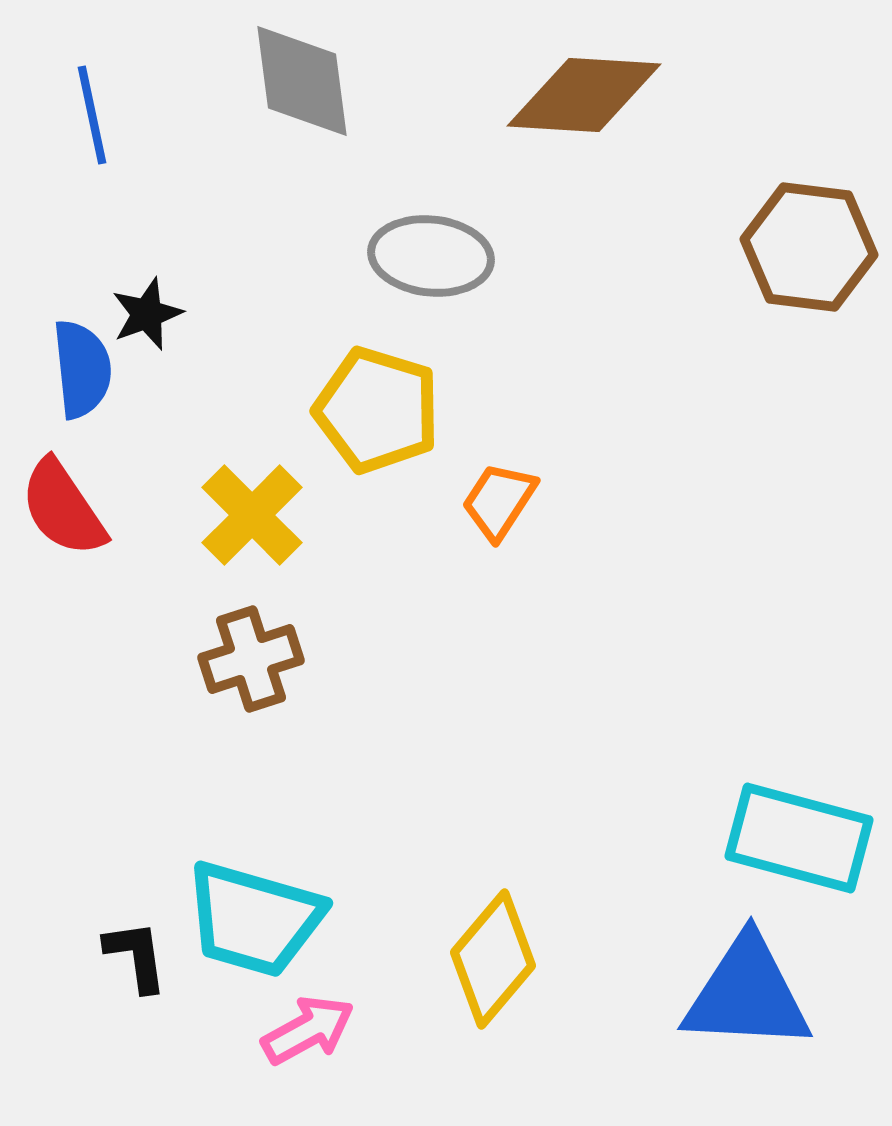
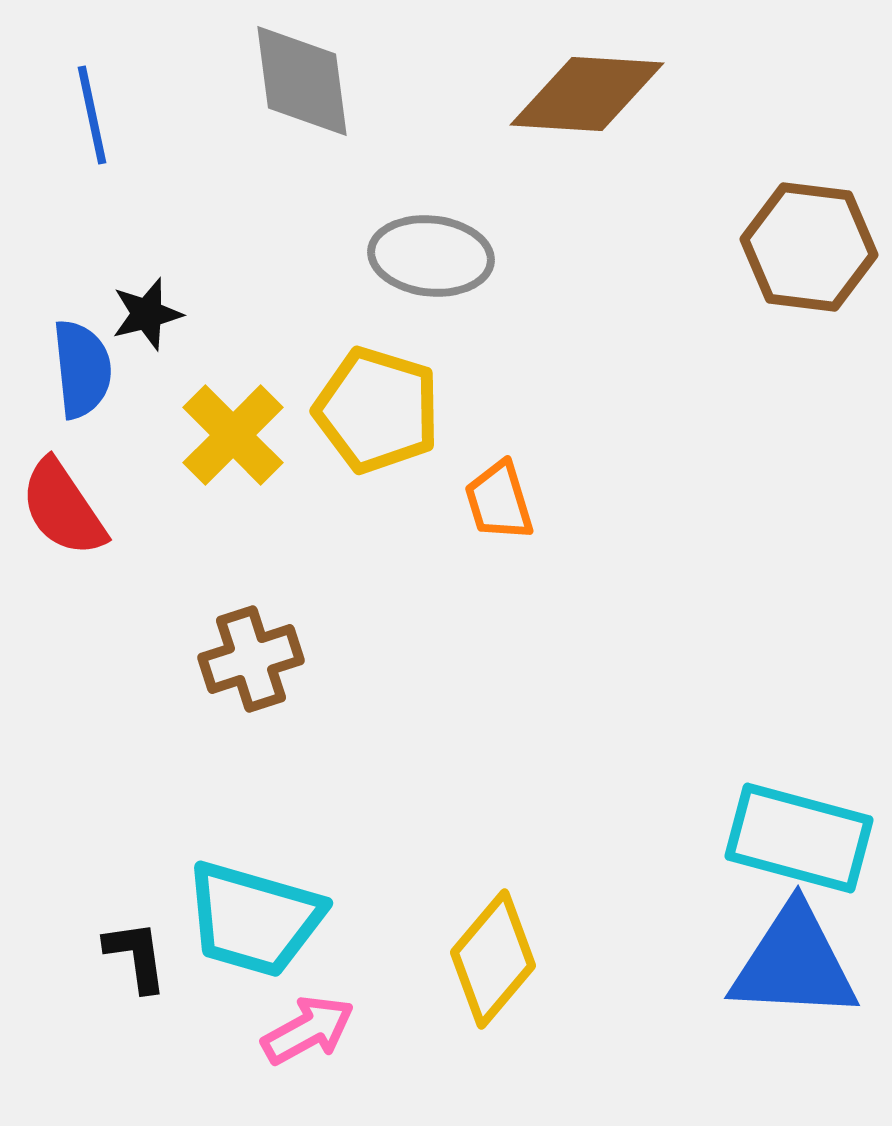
brown diamond: moved 3 px right, 1 px up
black star: rotated 6 degrees clockwise
orange trapezoid: rotated 50 degrees counterclockwise
yellow cross: moved 19 px left, 80 px up
blue triangle: moved 47 px right, 31 px up
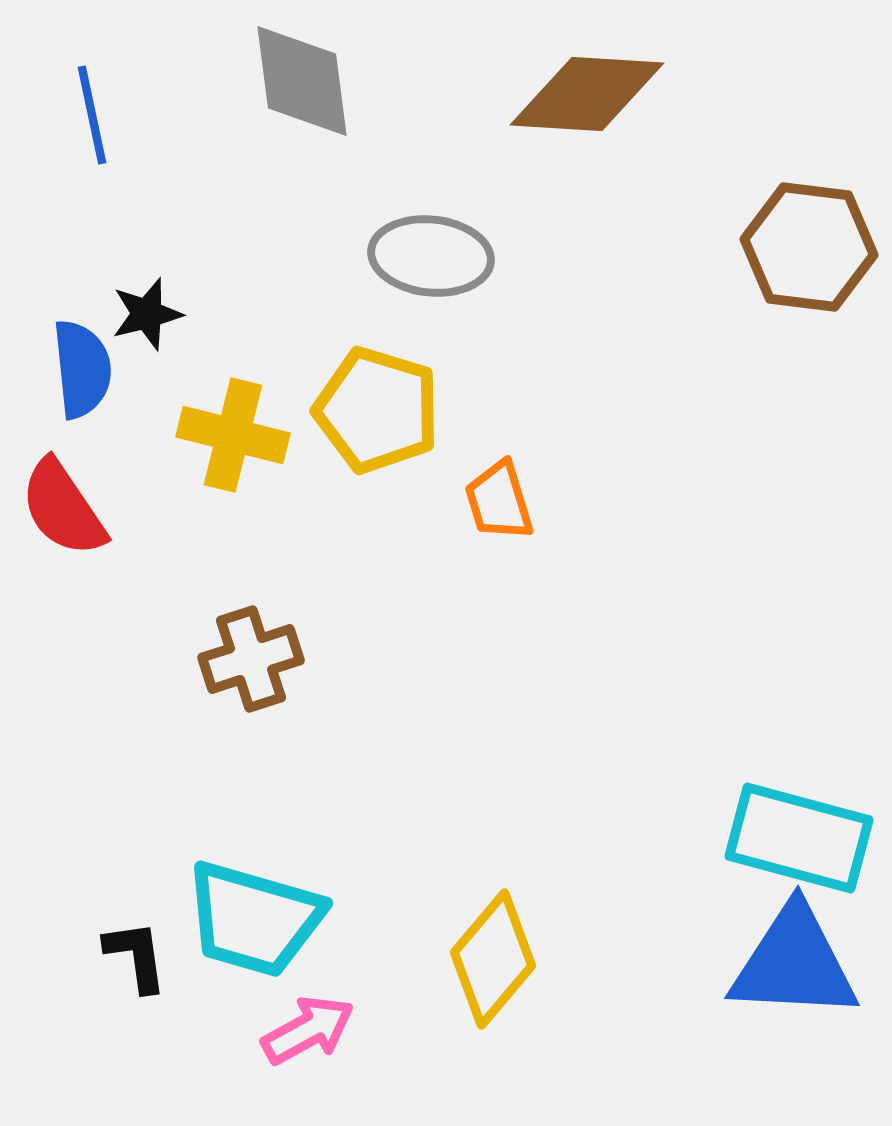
yellow cross: rotated 31 degrees counterclockwise
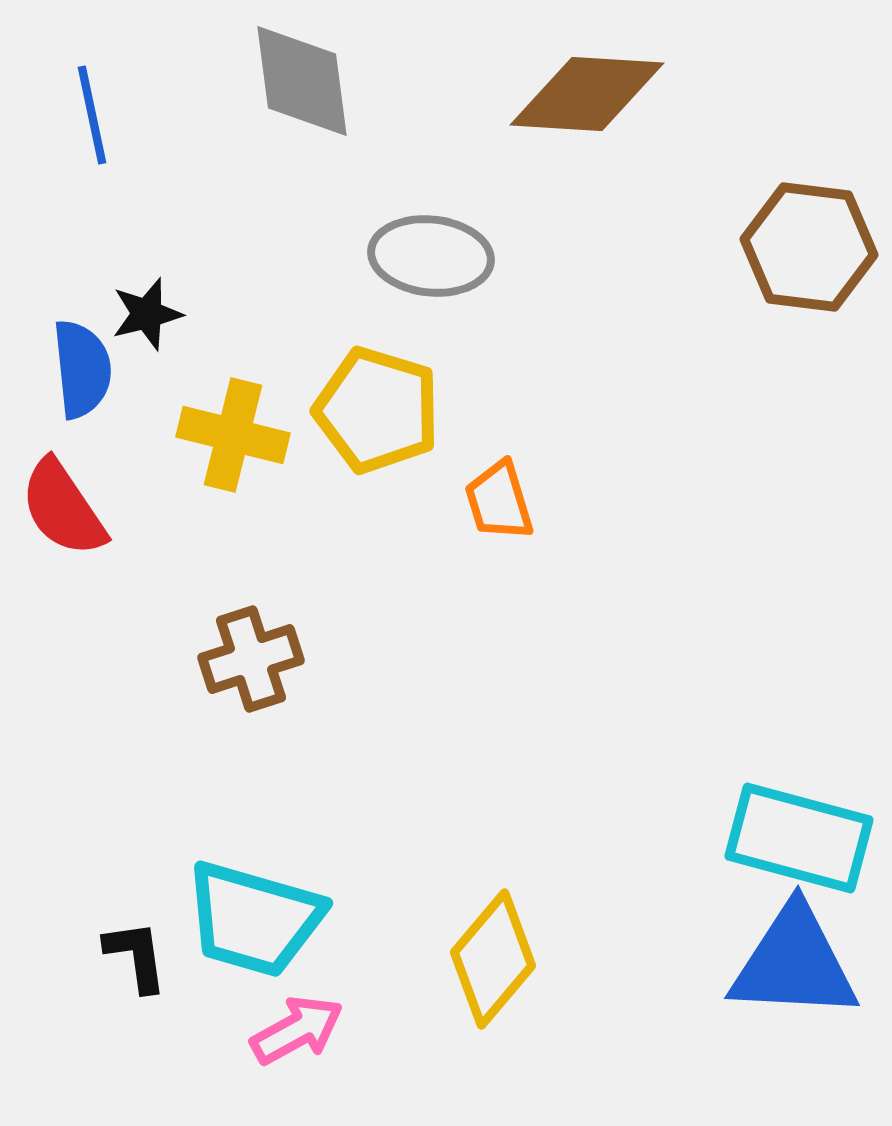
pink arrow: moved 11 px left
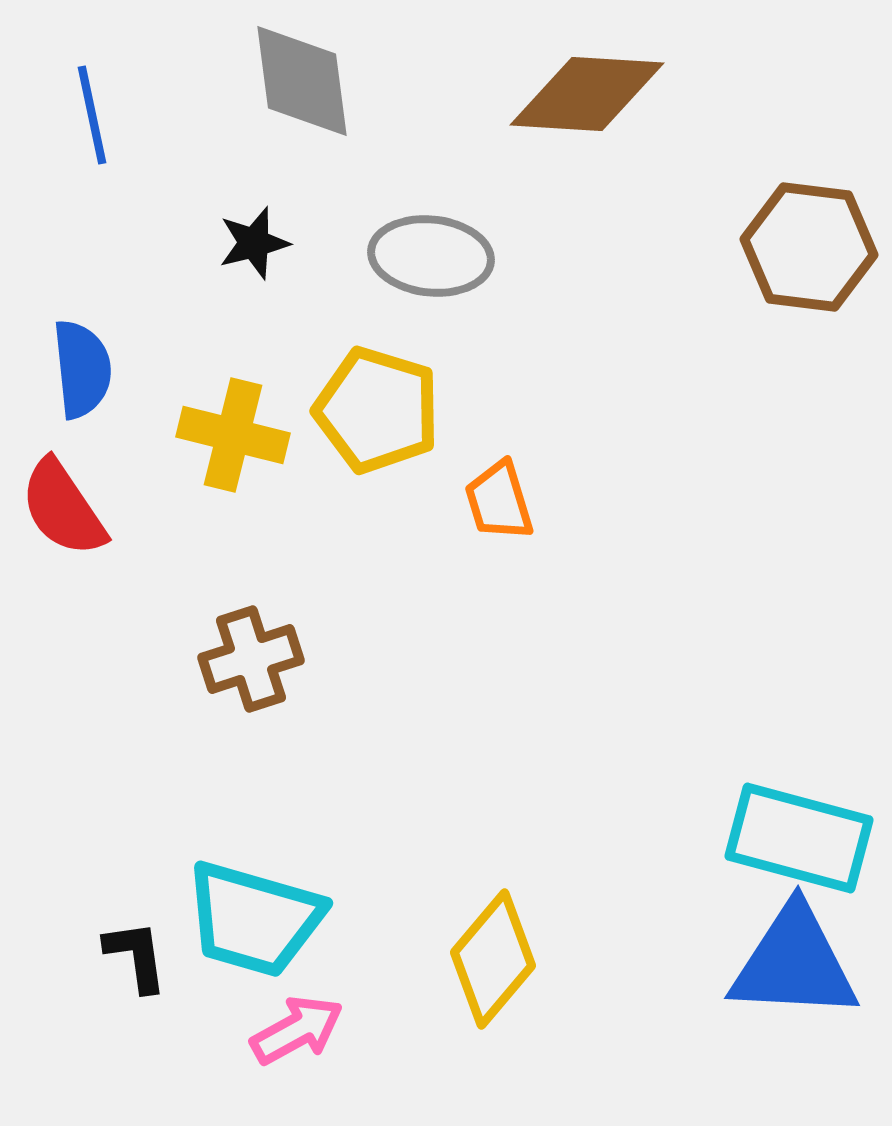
black star: moved 107 px right, 71 px up
